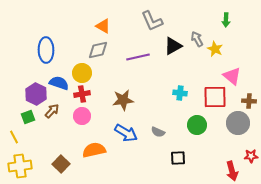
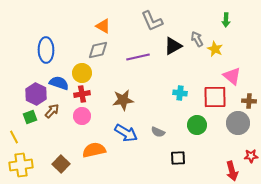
green square: moved 2 px right
yellow cross: moved 1 px right, 1 px up
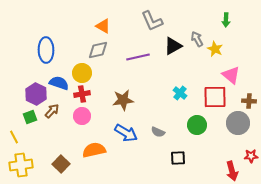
pink triangle: moved 1 px left, 1 px up
cyan cross: rotated 32 degrees clockwise
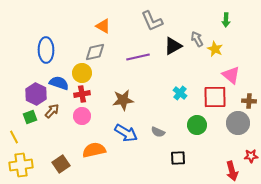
gray diamond: moved 3 px left, 2 px down
brown square: rotated 12 degrees clockwise
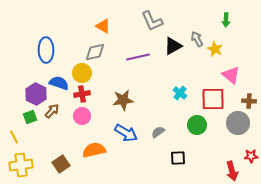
red square: moved 2 px left, 2 px down
gray semicircle: rotated 120 degrees clockwise
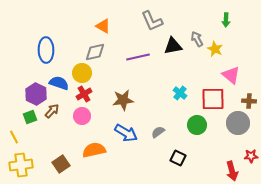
black triangle: rotated 18 degrees clockwise
red cross: moved 2 px right; rotated 21 degrees counterclockwise
black square: rotated 28 degrees clockwise
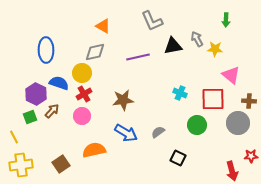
yellow star: rotated 21 degrees counterclockwise
cyan cross: rotated 16 degrees counterclockwise
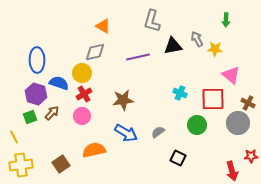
gray L-shape: rotated 40 degrees clockwise
blue ellipse: moved 9 px left, 10 px down
purple hexagon: rotated 10 degrees counterclockwise
brown cross: moved 1 px left, 2 px down; rotated 24 degrees clockwise
brown arrow: moved 2 px down
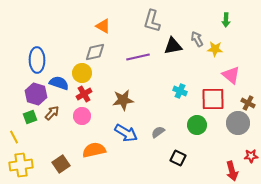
cyan cross: moved 2 px up
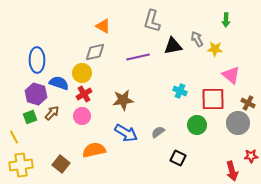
brown square: rotated 18 degrees counterclockwise
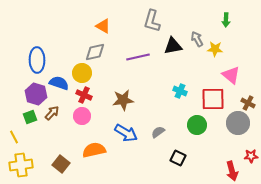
red cross: moved 1 px down; rotated 35 degrees counterclockwise
